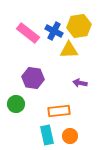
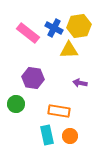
blue cross: moved 3 px up
orange rectangle: rotated 15 degrees clockwise
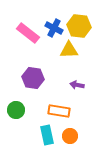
yellow hexagon: rotated 15 degrees clockwise
purple arrow: moved 3 px left, 2 px down
green circle: moved 6 px down
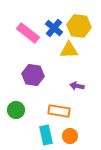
blue cross: rotated 12 degrees clockwise
purple hexagon: moved 3 px up
purple arrow: moved 1 px down
cyan rectangle: moved 1 px left
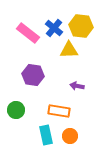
yellow hexagon: moved 2 px right
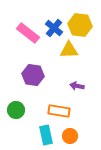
yellow hexagon: moved 1 px left, 1 px up
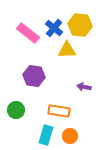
yellow triangle: moved 2 px left
purple hexagon: moved 1 px right, 1 px down
purple arrow: moved 7 px right, 1 px down
cyan rectangle: rotated 30 degrees clockwise
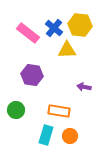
purple hexagon: moved 2 px left, 1 px up
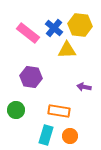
purple hexagon: moved 1 px left, 2 px down
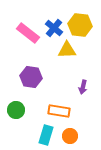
purple arrow: moved 1 px left; rotated 88 degrees counterclockwise
